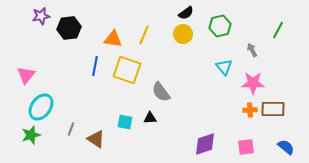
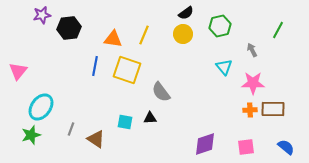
purple star: moved 1 px right, 1 px up
pink triangle: moved 8 px left, 4 px up
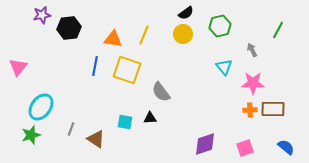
pink triangle: moved 4 px up
pink square: moved 1 px left, 1 px down; rotated 12 degrees counterclockwise
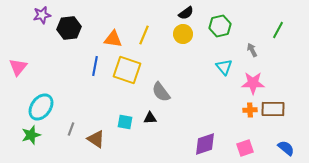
blue semicircle: moved 1 px down
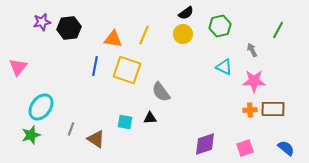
purple star: moved 7 px down
cyan triangle: rotated 24 degrees counterclockwise
pink star: moved 1 px right, 2 px up
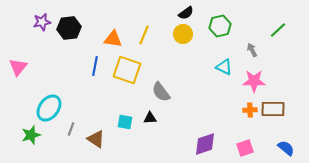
green line: rotated 18 degrees clockwise
cyan ellipse: moved 8 px right, 1 px down
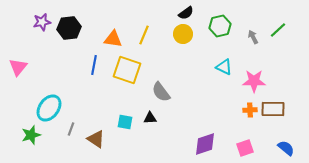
gray arrow: moved 1 px right, 13 px up
blue line: moved 1 px left, 1 px up
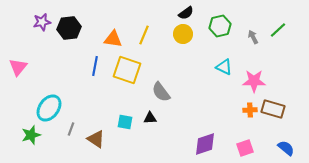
blue line: moved 1 px right, 1 px down
brown rectangle: rotated 15 degrees clockwise
